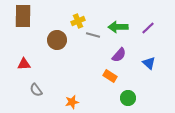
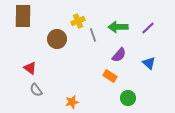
gray line: rotated 56 degrees clockwise
brown circle: moved 1 px up
red triangle: moved 6 px right, 4 px down; rotated 40 degrees clockwise
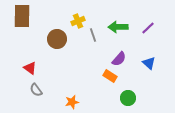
brown rectangle: moved 1 px left
purple semicircle: moved 4 px down
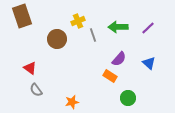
brown rectangle: rotated 20 degrees counterclockwise
